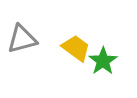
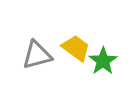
gray triangle: moved 15 px right, 16 px down
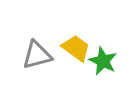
green star: rotated 12 degrees counterclockwise
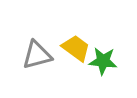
green star: rotated 20 degrees counterclockwise
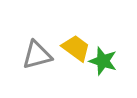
green star: rotated 12 degrees clockwise
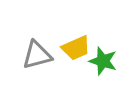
yellow trapezoid: rotated 120 degrees clockwise
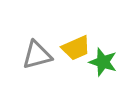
green star: moved 1 px down
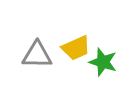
gray triangle: rotated 16 degrees clockwise
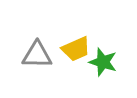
yellow trapezoid: moved 1 px down
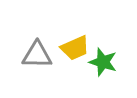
yellow trapezoid: moved 1 px left, 1 px up
